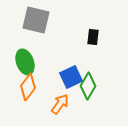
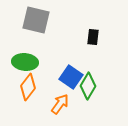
green ellipse: rotated 65 degrees counterclockwise
blue square: rotated 30 degrees counterclockwise
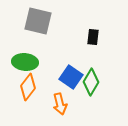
gray square: moved 2 px right, 1 px down
green diamond: moved 3 px right, 4 px up
orange arrow: rotated 130 degrees clockwise
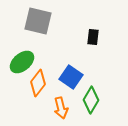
green ellipse: moved 3 px left; rotated 45 degrees counterclockwise
green diamond: moved 18 px down
orange diamond: moved 10 px right, 4 px up
orange arrow: moved 1 px right, 4 px down
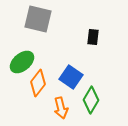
gray square: moved 2 px up
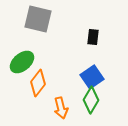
blue square: moved 21 px right; rotated 20 degrees clockwise
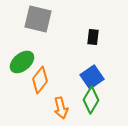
orange diamond: moved 2 px right, 3 px up
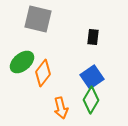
orange diamond: moved 3 px right, 7 px up
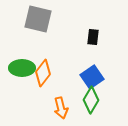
green ellipse: moved 6 px down; rotated 40 degrees clockwise
